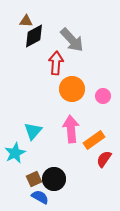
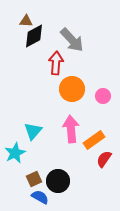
black circle: moved 4 px right, 2 px down
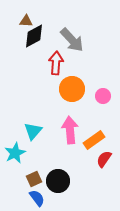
pink arrow: moved 1 px left, 1 px down
blue semicircle: moved 3 px left, 1 px down; rotated 24 degrees clockwise
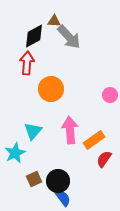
brown triangle: moved 28 px right
gray arrow: moved 3 px left, 3 px up
red arrow: moved 29 px left
orange circle: moved 21 px left
pink circle: moved 7 px right, 1 px up
blue semicircle: moved 26 px right
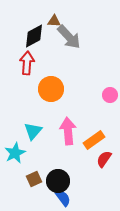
pink arrow: moved 2 px left, 1 px down
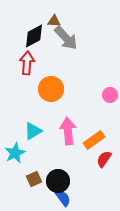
gray arrow: moved 3 px left, 1 px down
cyan triangle: rotated 18 degrees clockwise
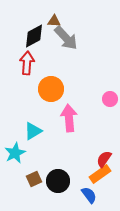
pink circle: moved 4 px down
pink arrow: moved 1 px right, 13 px up
orange rectangle: moved 6 px right, 34 px down
blue semicircle: moved 26 px right, 3 px up
